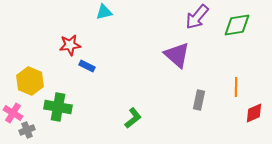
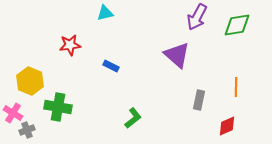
cyan triangle: moved 1 px right, 1 px down
purple arrow: rotated 12 degrees counterclockwise
blue rectangle: moved 24 px right
red diamond: moved 27 px left, 13 px down
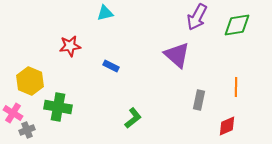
red star: moved 1 px down
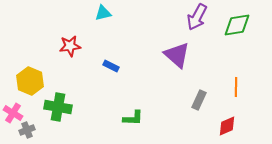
cyan triangle: moved 2 px left
gray rectangle: rotated 12 degrees clockwise
green L-shape: rotated 40 degrees clockwise
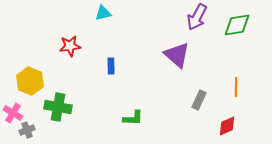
blue rectangle: rotated 63 degrees clockwise
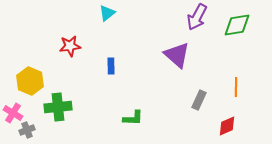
cyan triangle: moved 4 px right; rotated 24 degrees counterclockwise
green cross: rotated 16 degrees counterclockwise
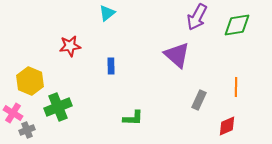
green cross: rotated 16 degrees counterclockwise
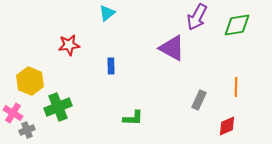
red star: moved 1 px left, 1 px up
purple triangle: moved 5 px left, 7 px up; rotated 12 degrees counterclockwise
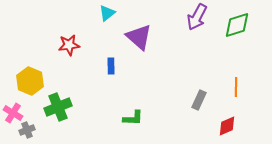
green diamond: rotated 8 degrees counterclockwise
purple triangle: moved 33 px left, 11 px up; rotated 12 degrees clockwise
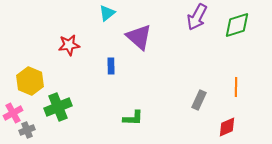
pink cross: rotated 30 degrees clockwise
red diamond: moved 1 px down
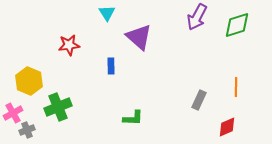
cyan triangle: rotated 24 degrees counterclockwise
yellow hexagon: moved 1 px left
